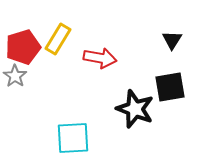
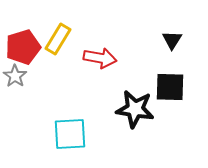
black square: rotated 12 degrees clockwise
black star: rotated 12 degrees counterclockwise
cyan square: moved 3 px left, 4 px up
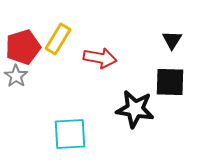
gray star: moved 1 px right
black square: moved 5 px up
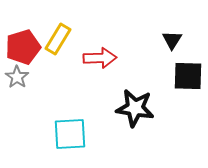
red arrow: rotated 12 degrees counterclockwise
gray star: moved 1 px right, 1 px down
black square: moved 18 px right, 6 px up
black star: moved 1 px up
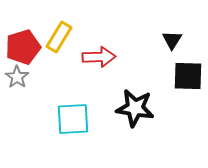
yellow rectangle: moved 1 px right, 2 px up
red arrow: moved 1 px left, 1 px up
cyan square: moved 3 px right, 15 px up
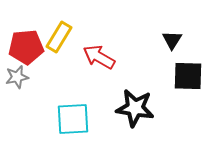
red pentagon: moved 3 px right; rotated 12 degrees clockwise
red arrow: rotated 148 degrees counterclockwise
gray star: rotated 25 degrees clockwise
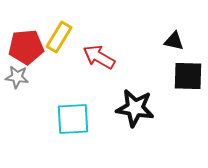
black triangle: moved 2 px right, 1 px down; rotated 50 degrees counterclockwise
gray star: rotated 20 degrees clockwise
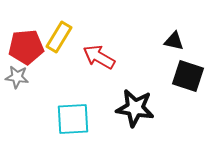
black square: rotated 16 degrees clockwise
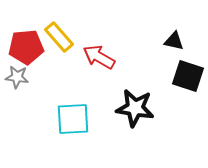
yellow rectangle: rotated 72 degrees counterclockwise
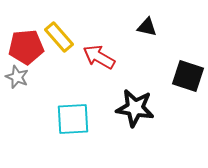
black triangle: moved 27 px left, 14 px up
gray star: rotated 15 degrees clockwise
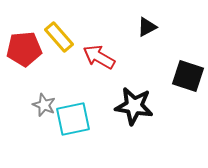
black triangle: rotated 40 degrees counterclockwise
red pentagon: moved 2 px left, 2 px down
gray star: moved 27 px right, 28 px down
black star: moved 1 px left, 2 px up
cyan square: rotated 9 degrees counterclockwise
